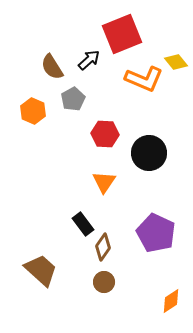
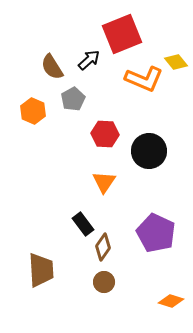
black circle: moved 2 px up
brown trapezoid: rotated 45 degrees clockwise
orange diamond: rotated 50 degrees clockwise
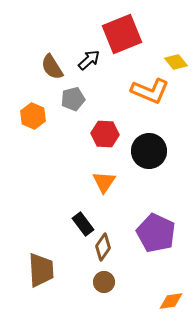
orange L-shape: moved 6 px right, 12 px down
gray pentagon: rotated 15 degrees clockwise
orange hexagon: moved 5 px down
orange diamond: rotated 25 degrees counterclockwise
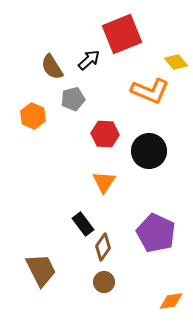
brown trapezoid: rotated 24 degrees counterclockwise
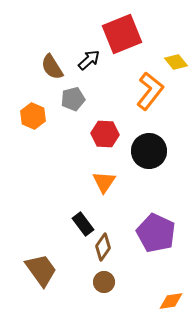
orange L-shape: rotated 75 degrees counterclockwise
brown trapezoid: rotated 9 degrees counterclockwise
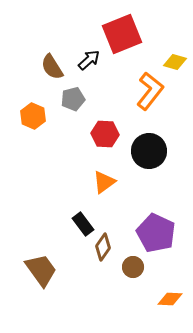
yellow diamond: moved 1 px left; rotated 35 degrees counterclockwise
orange triangle: rotated 20 degrees clockwise
brown circle: moved 29 px right, 15 px up
orange diamond: moved 1 px left, 2 px up; rotated 10 degrees clockwise
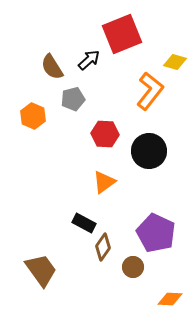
black rectangle: moved 1 px right, 1 px up; rotated 25 degrees counterclockwise
